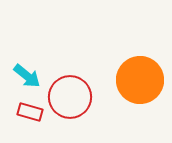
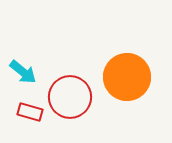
cyan arrow: moved 4 px left, 4 px up
orange circle: moved 13 px left, 3 px up
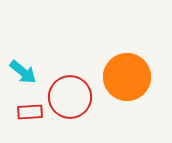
red rectangle: rotated 20 degrees counterclockwise
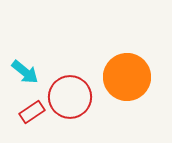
cyan arrow: moved 2 px right
red rectangle: moved 2 px right; rotated 30 degrees counterclockwise
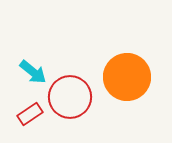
cyan arrow: moved 8 px right
red rectangle: moved 2 px left, 2 px down
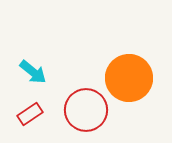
orange circle: moved 2 px right, 1 px down
red circle: moved 16 px right, 13 px down
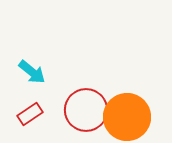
cyan arrow: moved 1 px left
orange circle: moved 2 px left, 39 px down
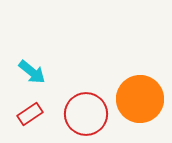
red circle: moved 4 px down
orange circle: moved 13 px right, 18 px up
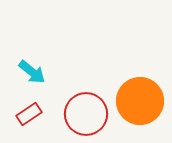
orange circle: moved 2 px down
red rectangle: moved 1 px left
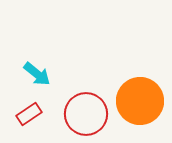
cyan arrow: moved 5 px right, 2 px down
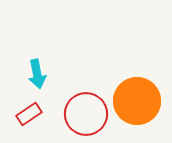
cyan arrow: rotated 40 degrees clockwise
orange circle: moved 3 px left
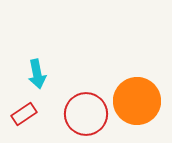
red rectangle: moved 5 px left
